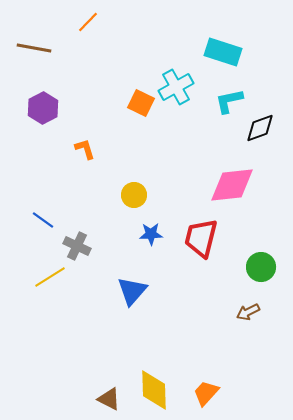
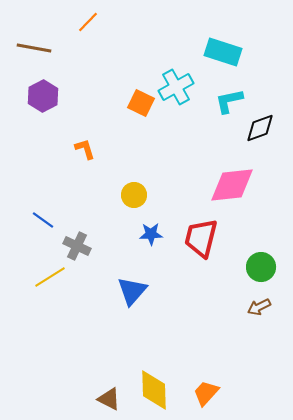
purple hexagon: moved 12 px up
brown arrow: moved 11 px right, 5 px up
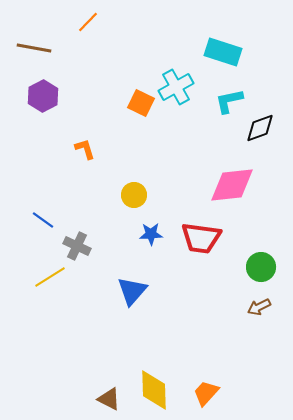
red trapezoid: rotated 96 degrees counterclockwise
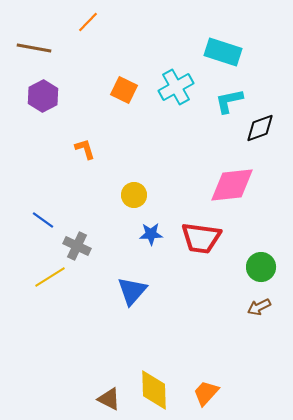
orange square: moved 17 px left, 13 px up
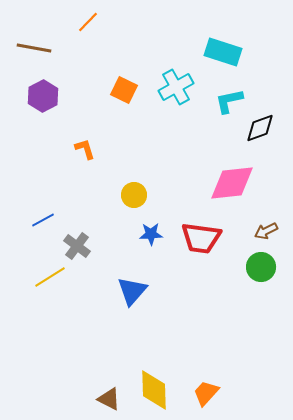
pink diamond: moved 2 px up
blue line: rotated 65 degrees counterclockwise
gray cross: rotated 12 degrees clockwise
brown arrow: moved 7 px right, 76 px up
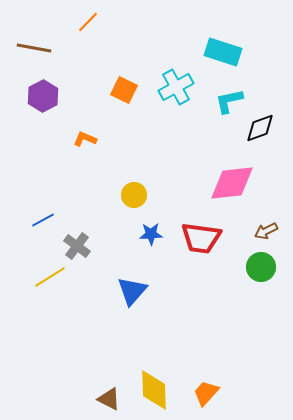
orange L-shape: moved 10 px up; rotated 50 degrees counterclockwise
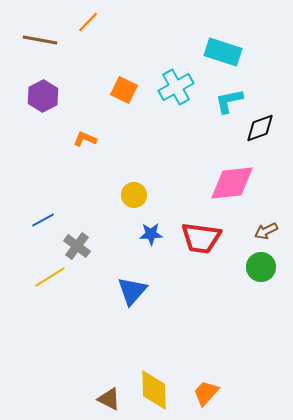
brown line: moved 6 px right, 8 px up
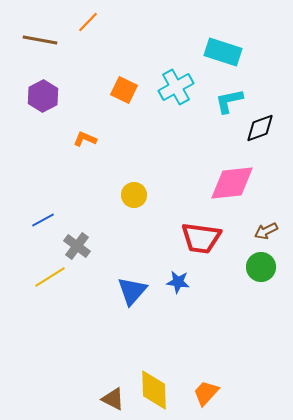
blue star: moved 27 px right, 48 px down; rotated 10 degrees clockwise
brown triangle: moved 4 px right
